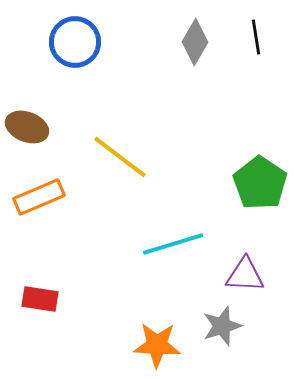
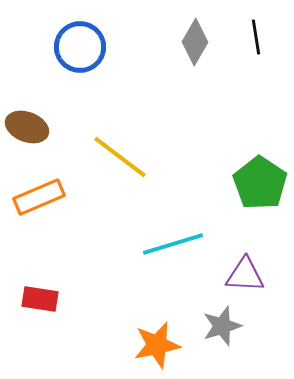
blue circle: moved 5 px right, 5 px down
orange star: rotated 15 degrees counterclockwise
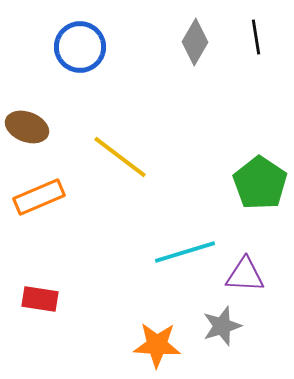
cyan line: moved 12 px right, 8 px down
orange star: rotated 15 degrees clockwise
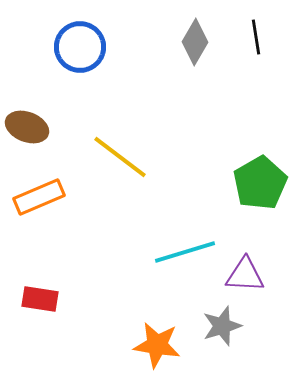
green pentagon: rotated 8 degrees clockwise
orange star: rotated 6 degrees clockwise
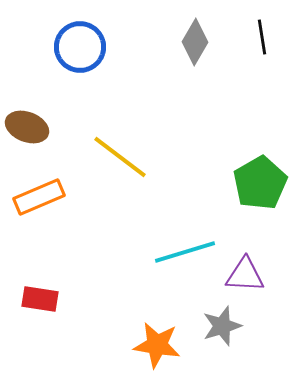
black line: moved 6 px right
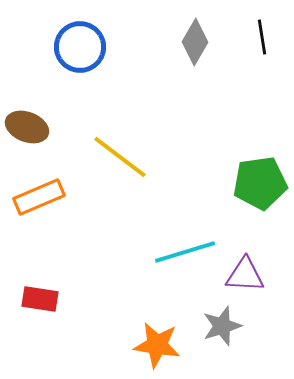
green pentagon: rotated 22 degrees clockwise
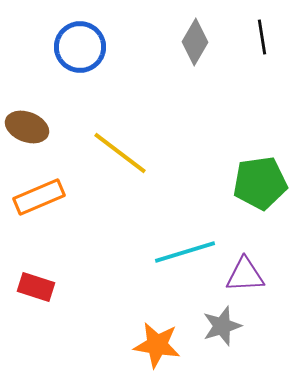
yellow line: moved 4 px up
purple triangle: rotated 6 degrees counterclockwise
red rectangle: moved 4 px left, 12 px up; rotated 9 degrees clockwise
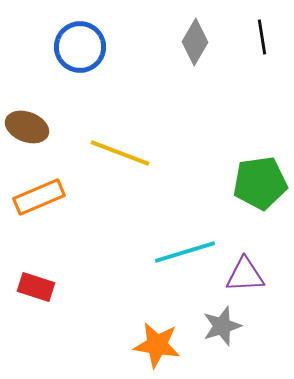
yellow line: rotated 16 degrees counterclockwise
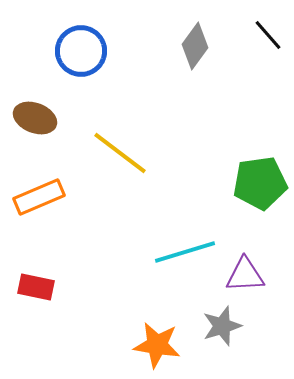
black line: moved 6 px right, 2 px up; rotated 32 degrees counterclockwise
gray diamond: moved 4 px down; rotated 6 degrees clockwise
blue circle: moved 1 px right, 4 px down
brown ellipse: moved 8 px right, 9 px up
yellow line: rotated 16 degrees clockwise
red rectangle: rotated 6 degrees counterclockwise
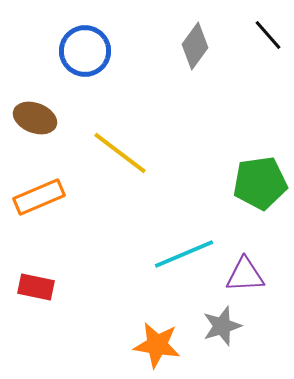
blue circle: moved 4 px right
cyan line: moved 1 px left, 2 px down; rotated 6 degrees counterclockwise
